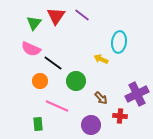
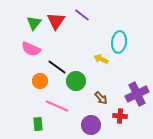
red triangle: moved 5 px down
black line: moved 4 px right, 4 px down
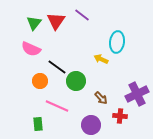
cyan ellipse: moved 2 px left
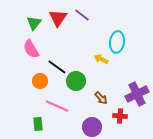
red triangle: moved 2 px right, 3 px up
pink semicircle: rotated 36 degrees clockwise
purple circle: moved 1 px right, 2 px down
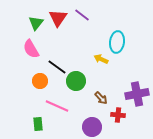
green triangle: moved 2 px right
purple cross: rotated 15 degrees clockwise
red cross: moved 2 px left, 1 px up
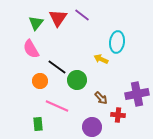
green circle: moved 1 px right, 1 px up
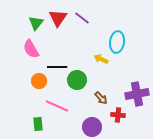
purple line: moved 3 px down
black line: rotated 36 degrees counterclockwise
orange circle: moved 1 px left
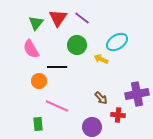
cyan ellipse: rotated 50 degrees clockwise
green circle: moved 35 px up
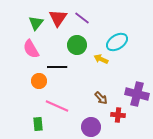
purple cross: rotated 25 degrees clockwise
purple circle: moved 1 px left
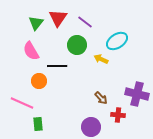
purple line: moved 3 px right, 4 px down
cyan ellipse: moved 1 px up
pink semicircle: moved 2 px down
black line: moved 1 px up
pink line: moved 35 px left, 3 px up
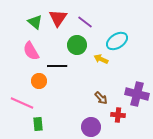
green triangle: moved 1 px left, 1 px up; rotated 28 degrees counterclockwise
